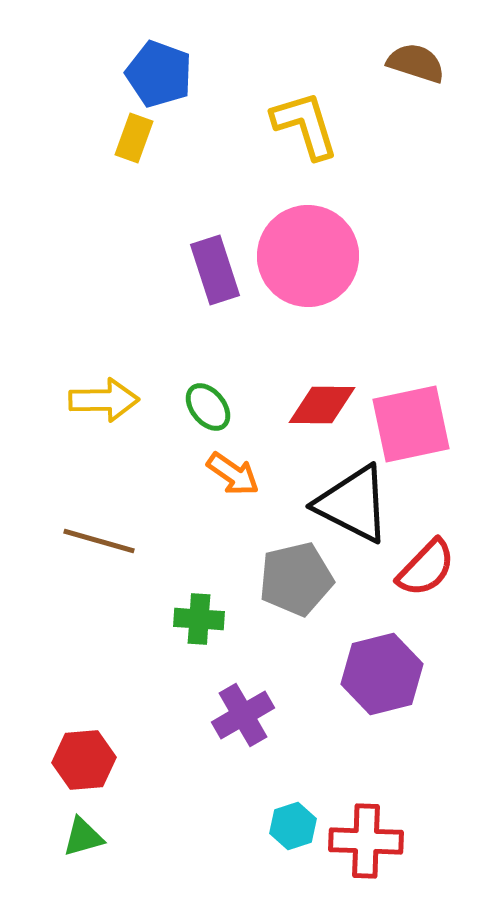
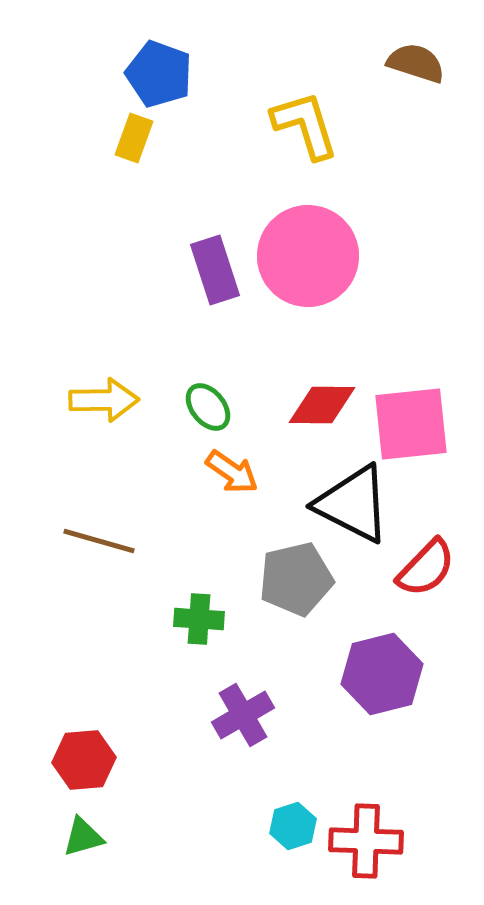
pink square: rotated 6 degrees clockwise
orange arrow: moved 1 px left, 2 px up
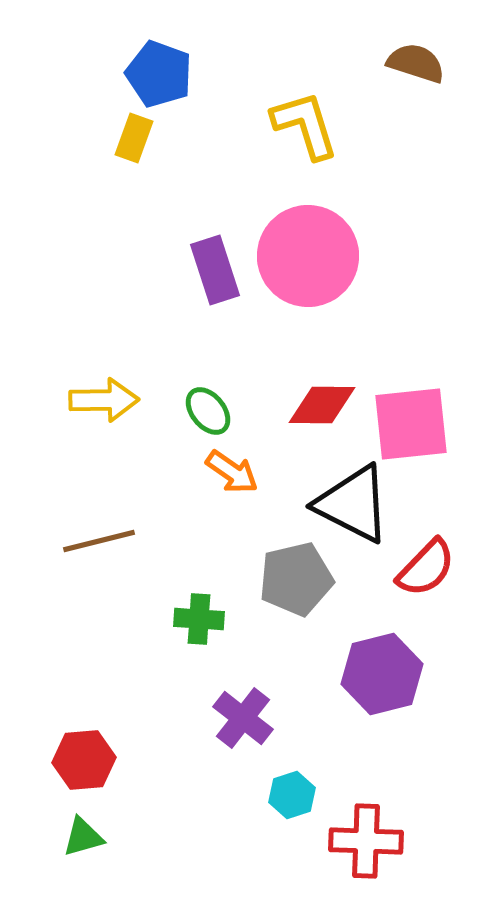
green ellipse: moved 4 px down
brown line: rotated 30 degrees counterclockwise
purple cross: moved 3 px down; rotated 22 degrees counterclockwise
cyan hexagon: moved 1 px left, 31 px up
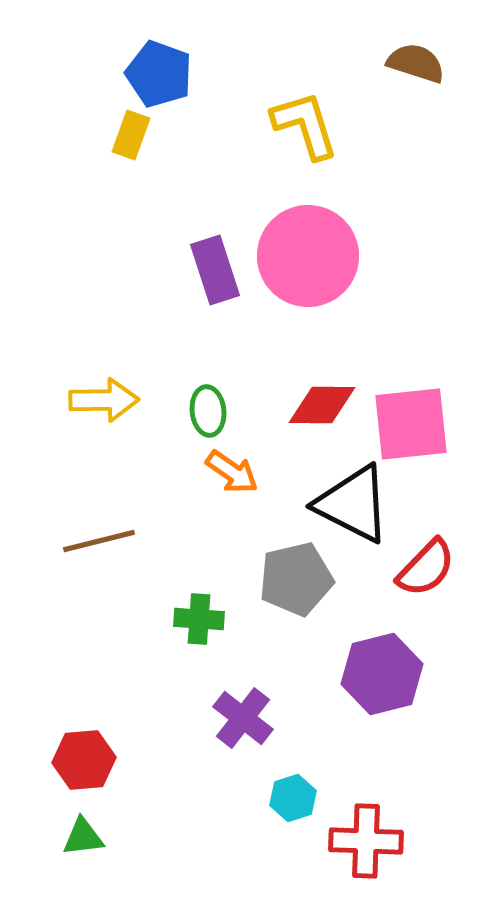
yellow rectangle: moved 3 px left, 3 px up
green ellipse: rotated 33 degrees clockwise
cyan hexagon: moved 1 px right, 3 px down
green triangle: rotated 9 degrees clockwise
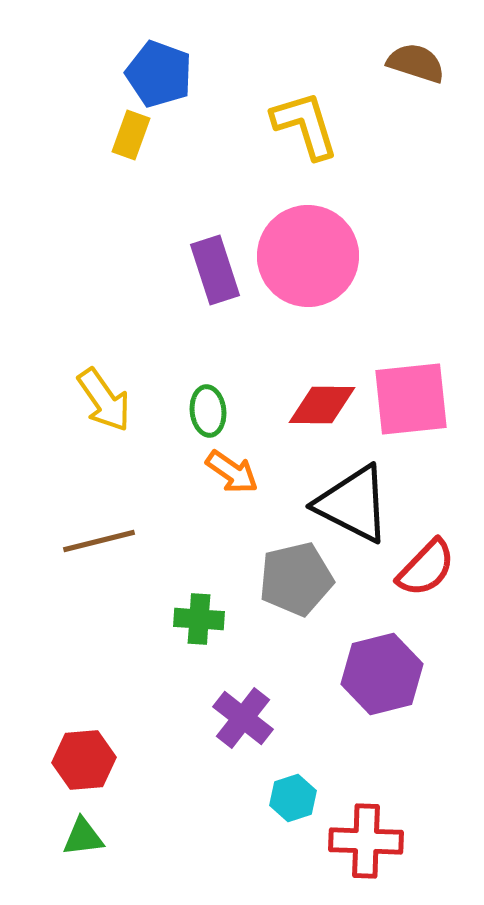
yellow arrow: rotated 56 degrees clockwise
pink square: moved 25 px up
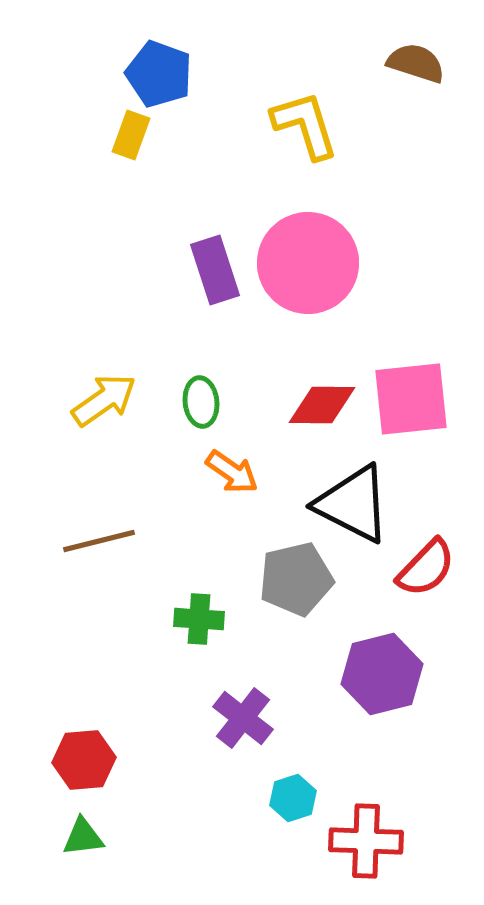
pink circle: moved 7 px down
yellow arrow: rotated 90 degrees counterclockwise
green ellipse: moved 7 px left, 9 px up
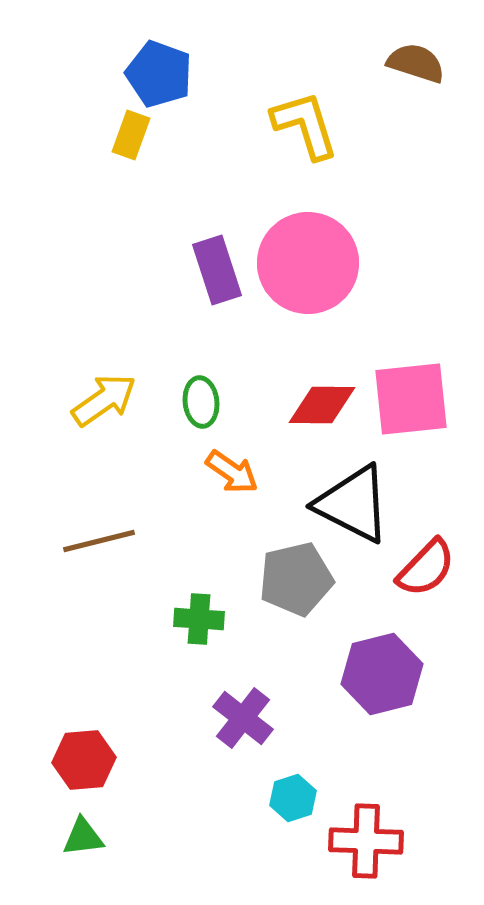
purple rectangle: moved 2 px right
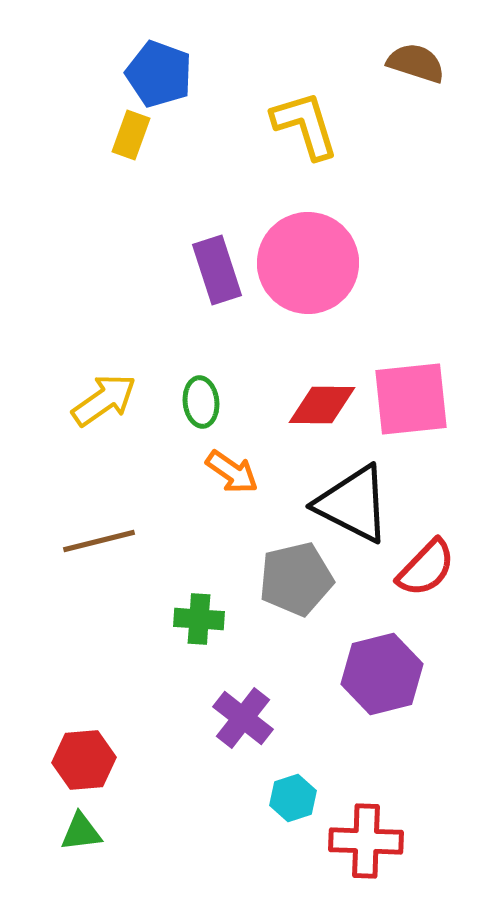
green triangle: moved 2 px left, 5 px up
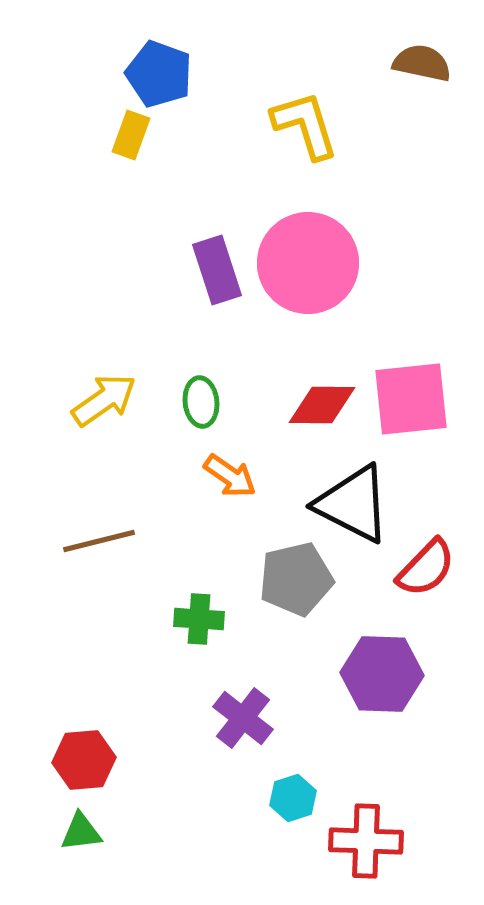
brown semicircle: moved 6 px right; rotated 6 degrees counterclockwise
orange arrow: moved 2 px left, 4 px down
purple hexagon: rotated 16 degrees clockwise
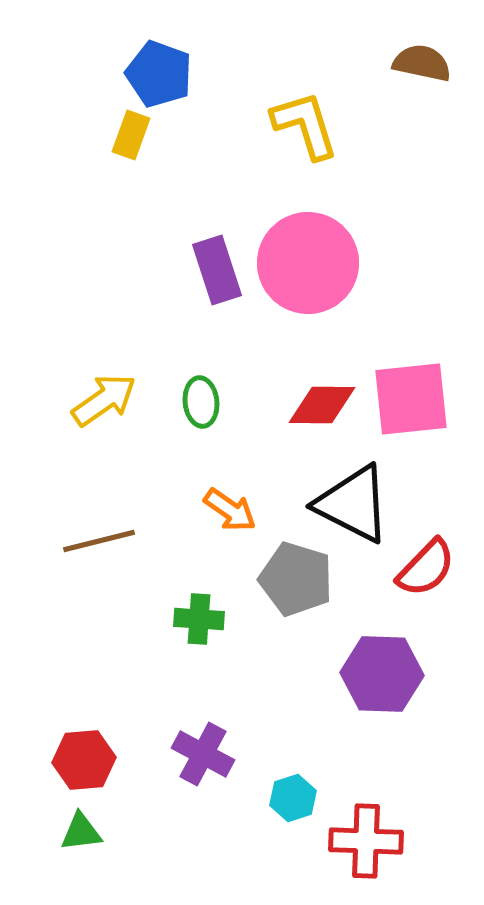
orange arrow: moved 34 px down
gray pentagon: rotated 30 degrees clockwise
purple cross: moved 40 px left, 36 px down; rotated 10 degrees counterclockwise
